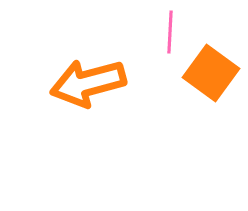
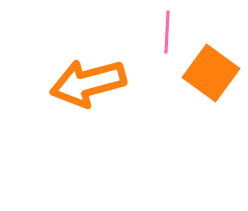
pink line: moved 3 px left
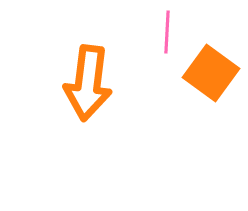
orange arrow: rotated 68 degrees counterclockwise
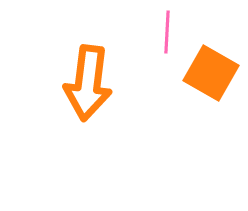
orange square: rotated 6 degrees counterclockwise
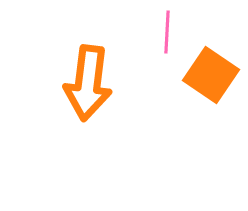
orange square: moved 2 px down; rotated 4 degrees clockwise
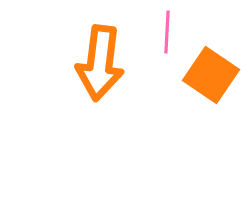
orange arrow: moved 12 px right, 20 px up
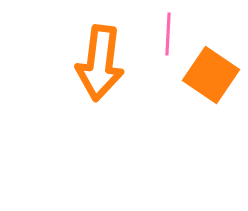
pink line: moved 1 px right, 2 px down
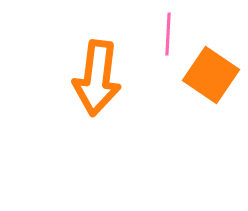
orange arrow: moved 3 px left, 15 px down
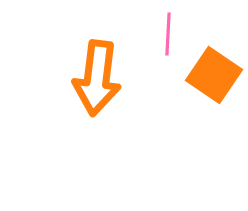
orange square: moved 3 px right
